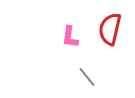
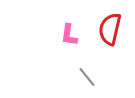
pink L-shape: moved 1 px left, 2 px up
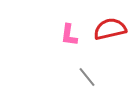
red semicircle: rotated 64 degrees clockwise
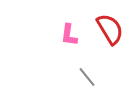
red semicircle: rotated 72 degrees clockwise
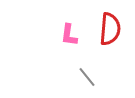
red semicircle: rotated 36 degrees clockwise
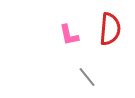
pink L-shape: rotated 20 degrees counterclockwise
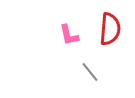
gray line: moved 3 px right, 5 px up
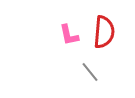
red semicircle: moved 6 px left, 3 px down
